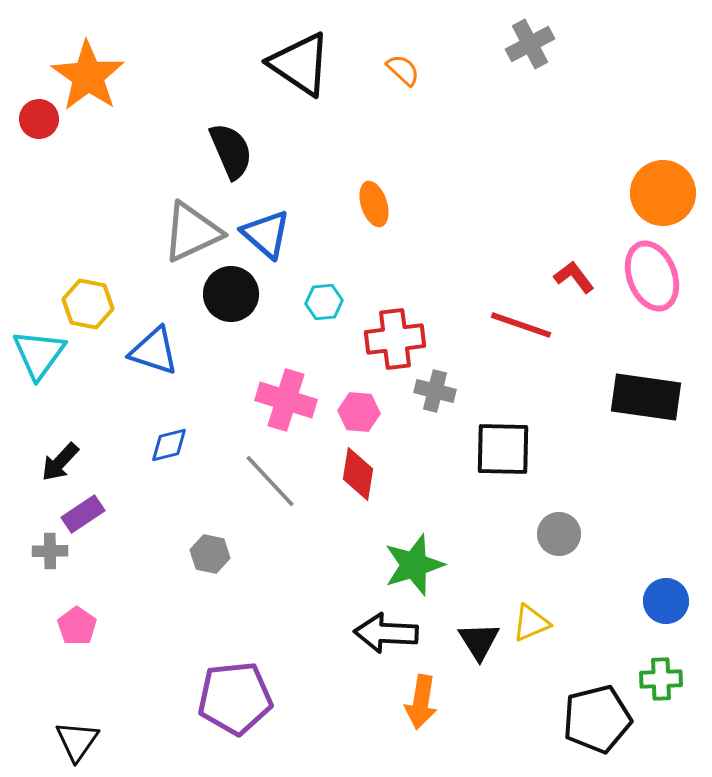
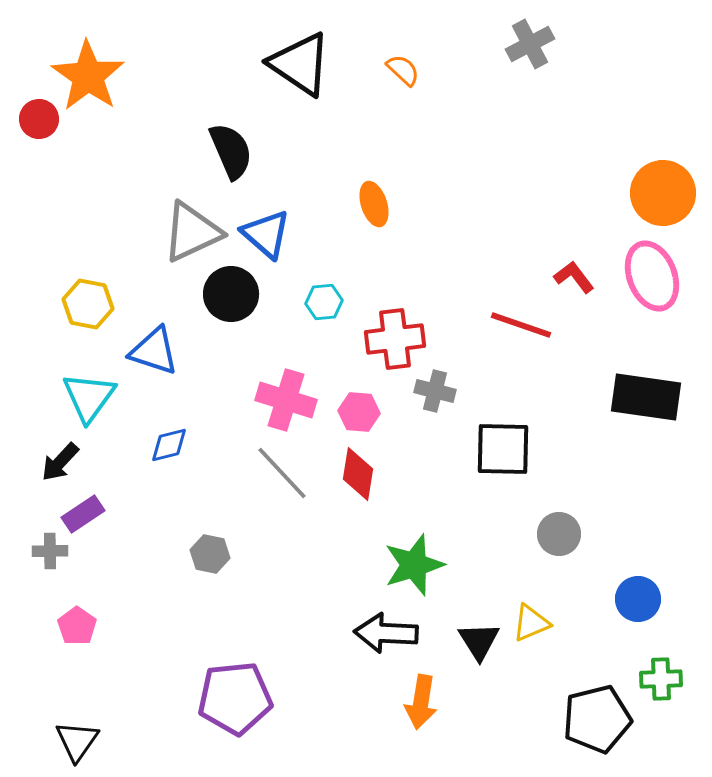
cyan triangle at (39, 354): moved 50 px right, 43 px down
gray line at (270, 481): moved 12 px right, 8 px up
blue circle at (666, 601): moved 28 px left, 2 px up
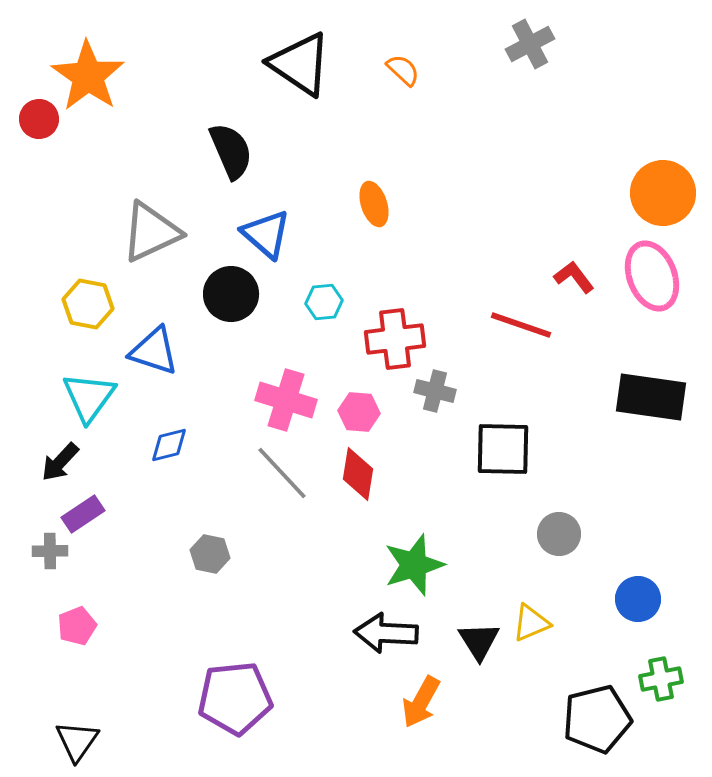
gray triangle at (192, 232): moved 41 px left
black rectangle at (646, 397): moved 5 px right
pink pentagon at (77, 626): rotated 15 degrees clockwise
green cross at (661, 679): rotated 9 degrees counterclockwise
orange arrow at (421, 702): rotated 20 degrees clockwise
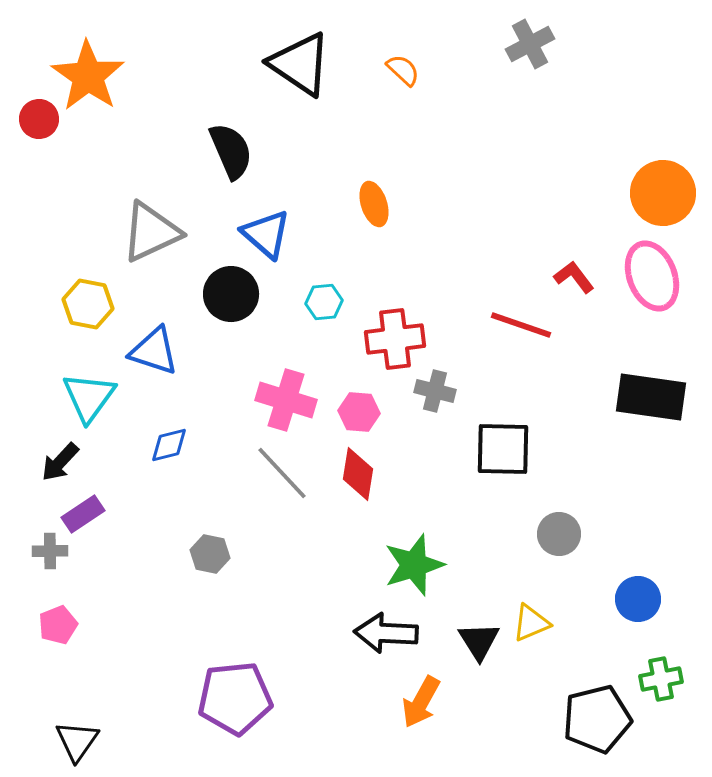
pink pentagon at (77, 626): moved 19 px left, 1 px up
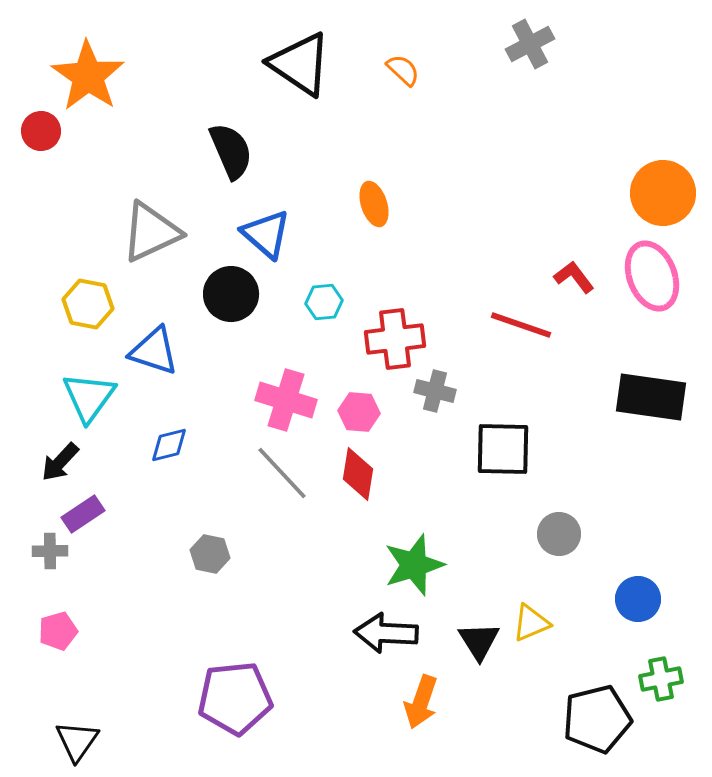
red circle at (39, 119): moved 2 px right, 12 px down
pink pentagon at (58, 625): moved 6 px down; rotated 6 degrees clockwise
orange arrow at (421, 702): rotated 10 degrees counterclockwise
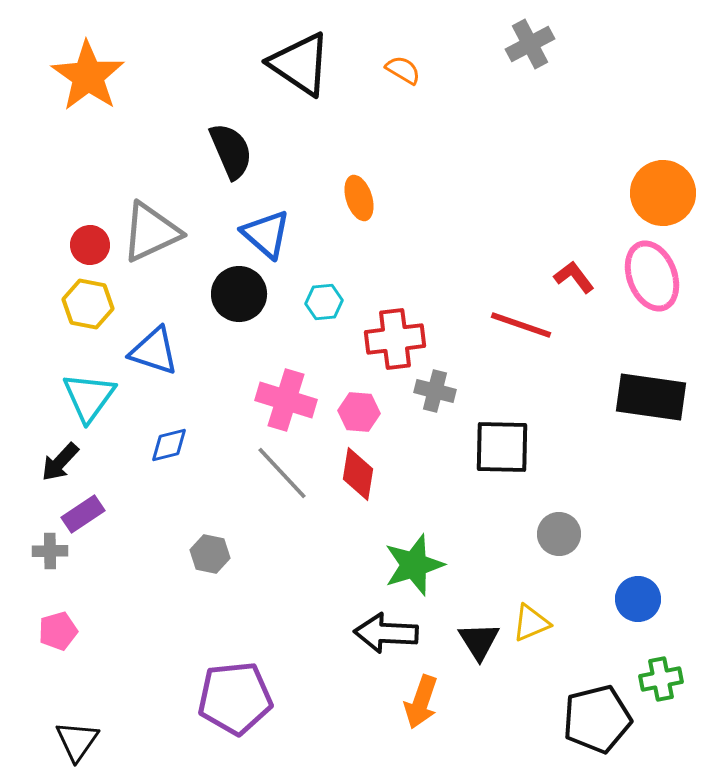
orange semicircle at (403, 70): rotated 12 degrees counterclockwise
red circle at (41, 131): moved 49 px right, 114 px down
orange ellipse at (374, 204): moved 15 px left, 6 px up
black circle at (231, 294): moved 8 px right
black square at (503, 449): moved 1 px left, 2 px up
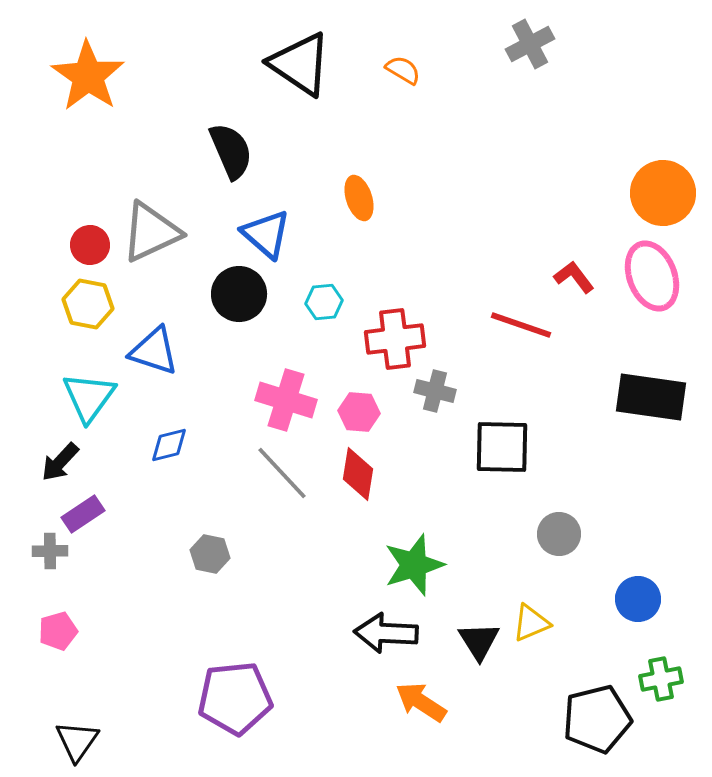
orange arrow at (421, 702): rotated 104 degrees clockwise
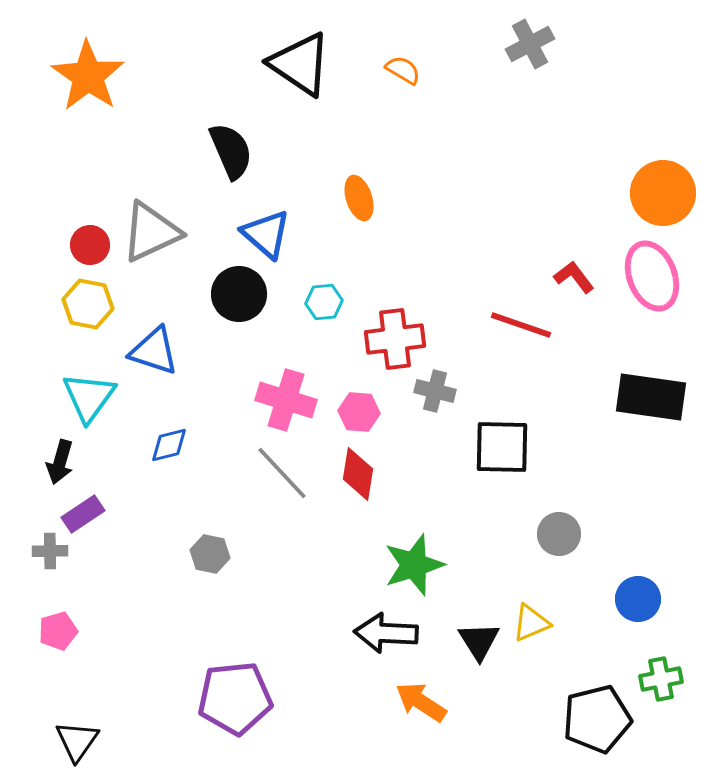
black arrow at (60, 462): rotated 27 degrees counterclockwise
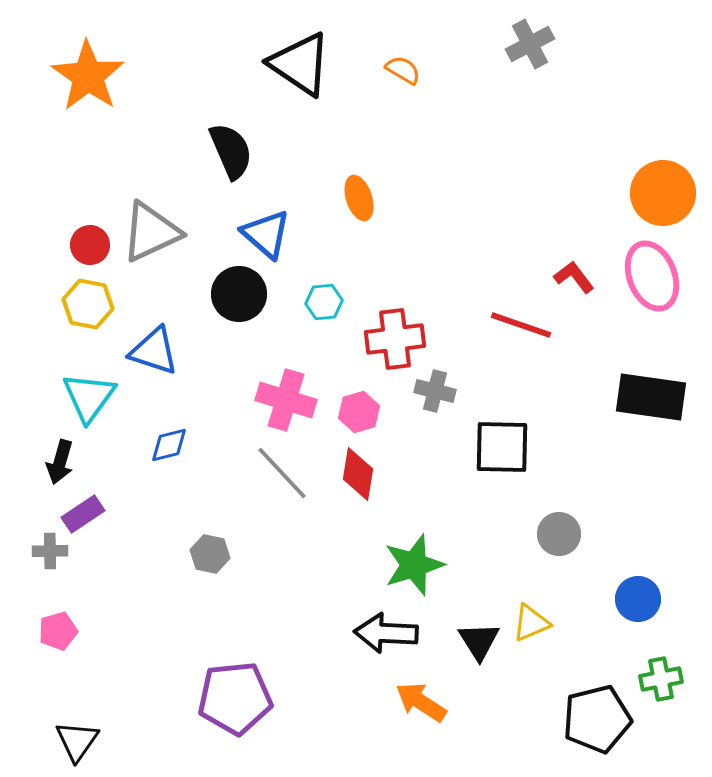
pink hexagon at (359, 412): rotated 21 degrees counterclockwise
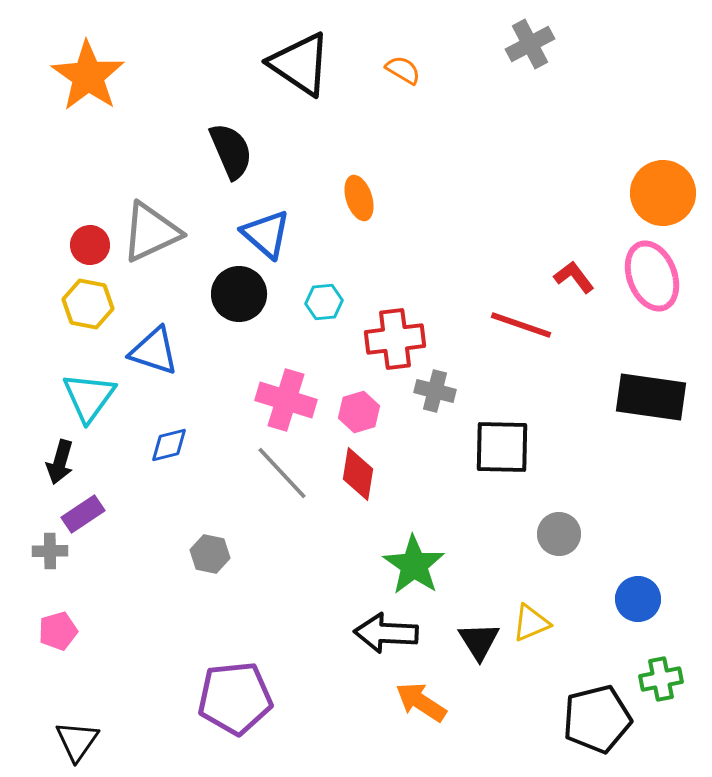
green star at (414, 565): rotated 20 degrees counterclockwise
